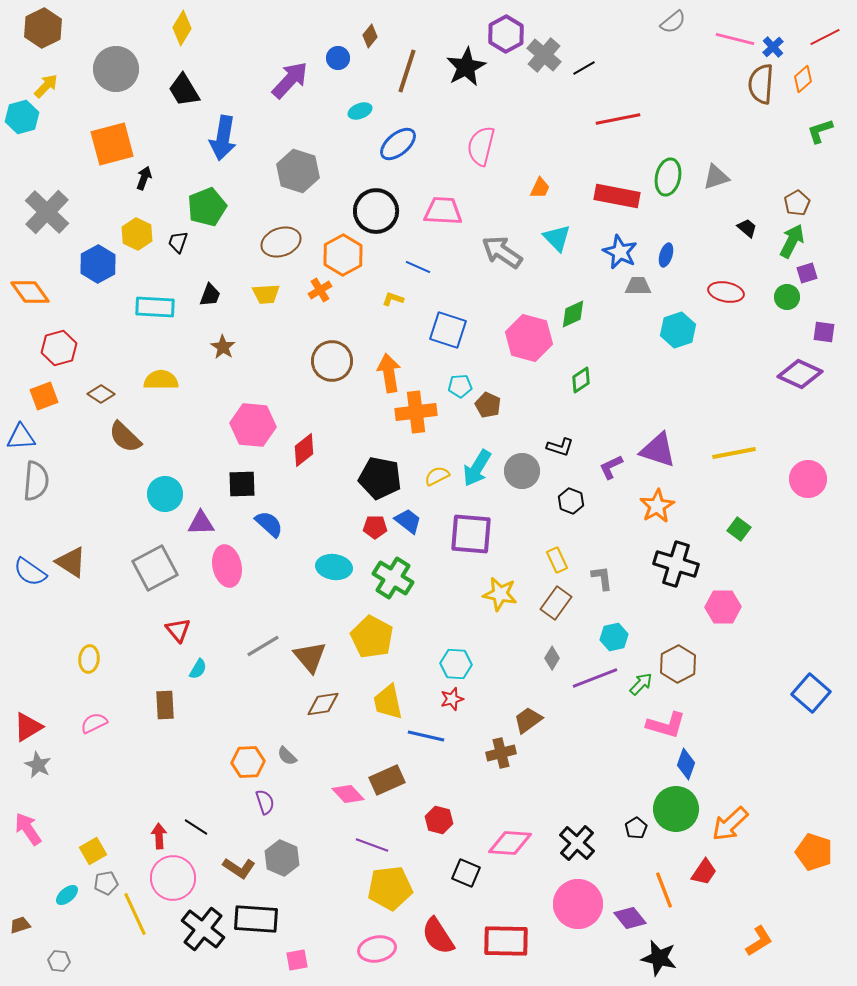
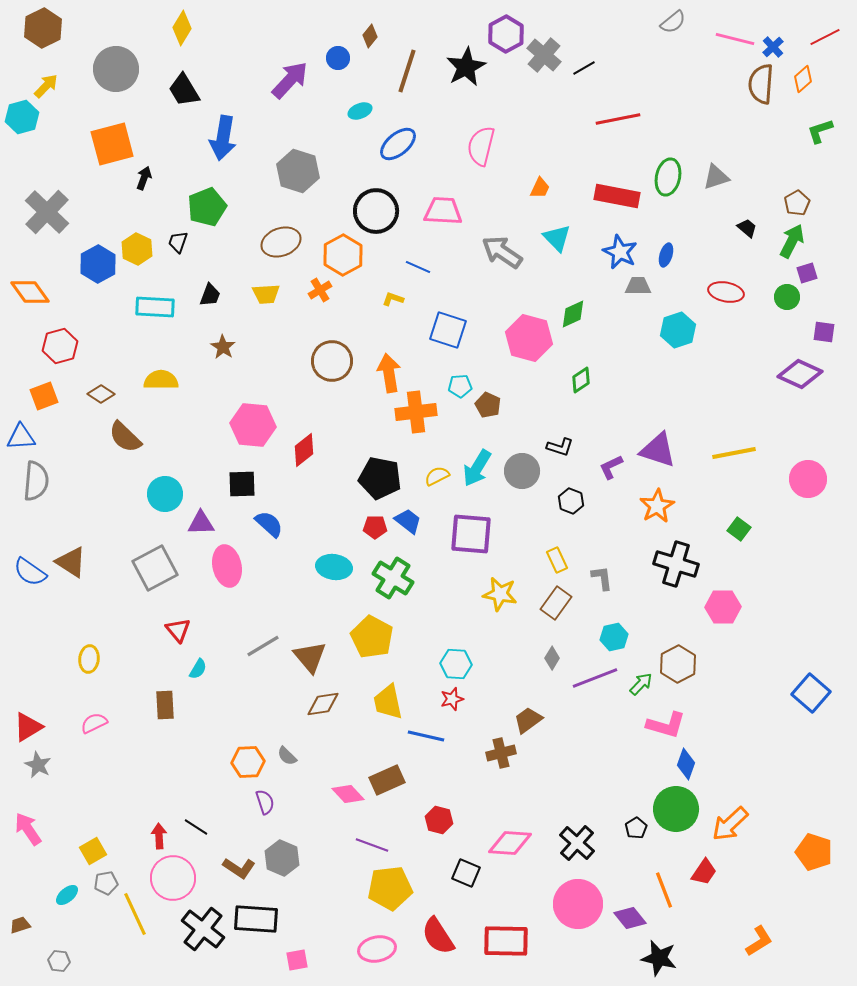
yellow hexagon at (137, 234): moved 15 px down
red hexagon at (59, 348): moved 1 px right, 2 px up
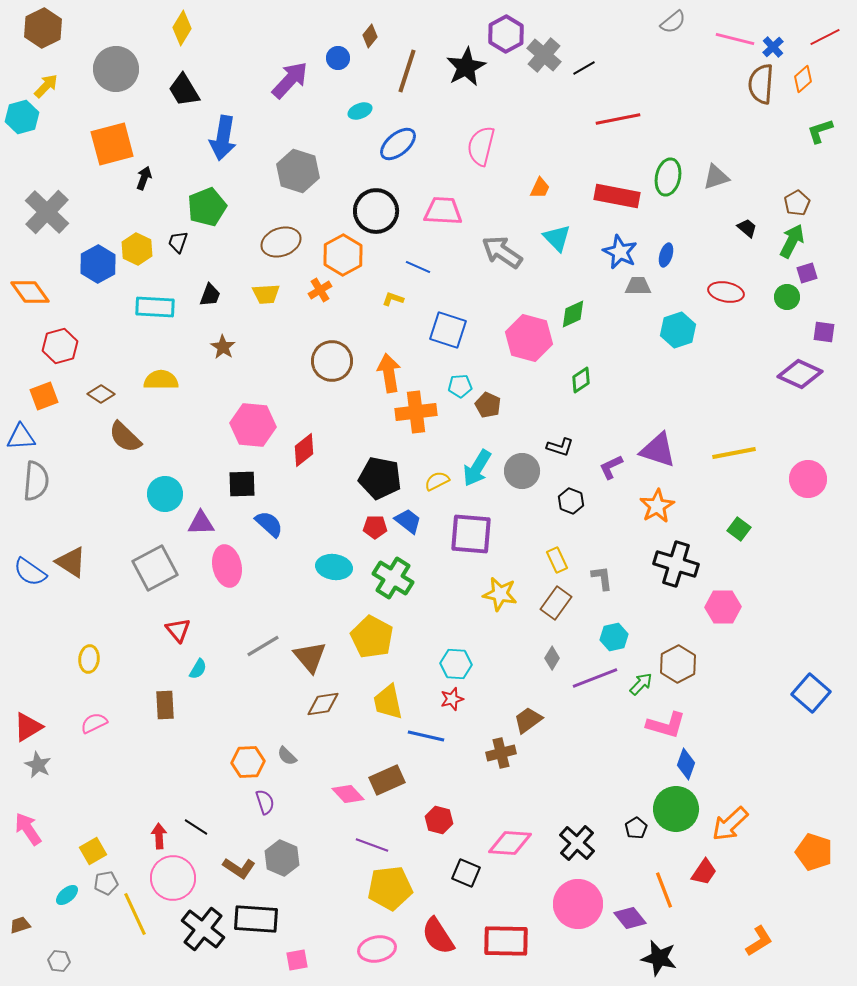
yellow semicircle at (437, 476): moved 5 px down
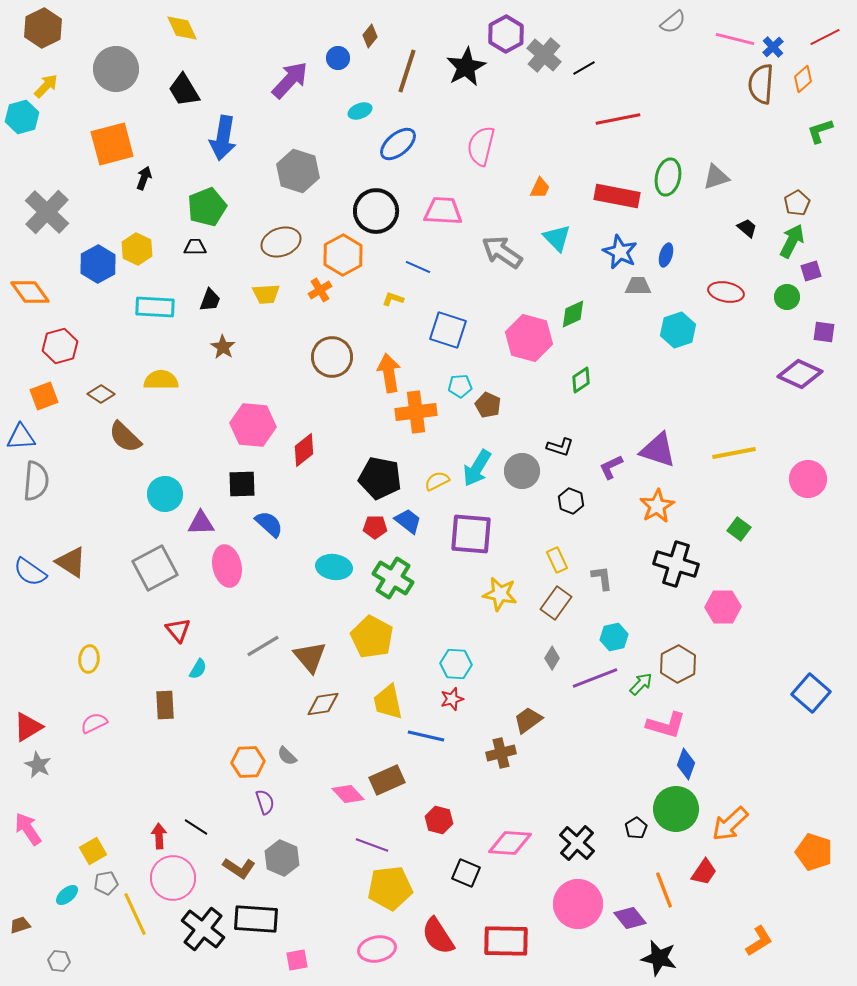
yellow diamond at (182, 28): rotated 56 degrees counterclockwise
black trapezoid at (178, 242): moved 17 px right, 5 px down; rotated 70 degrees clockwise
purple square at (807, 273): moved 4 px right, 2 px up
black trapezoid at (210, 295): moved 5 px down
brown circle at (332, 361): moved 4 px up
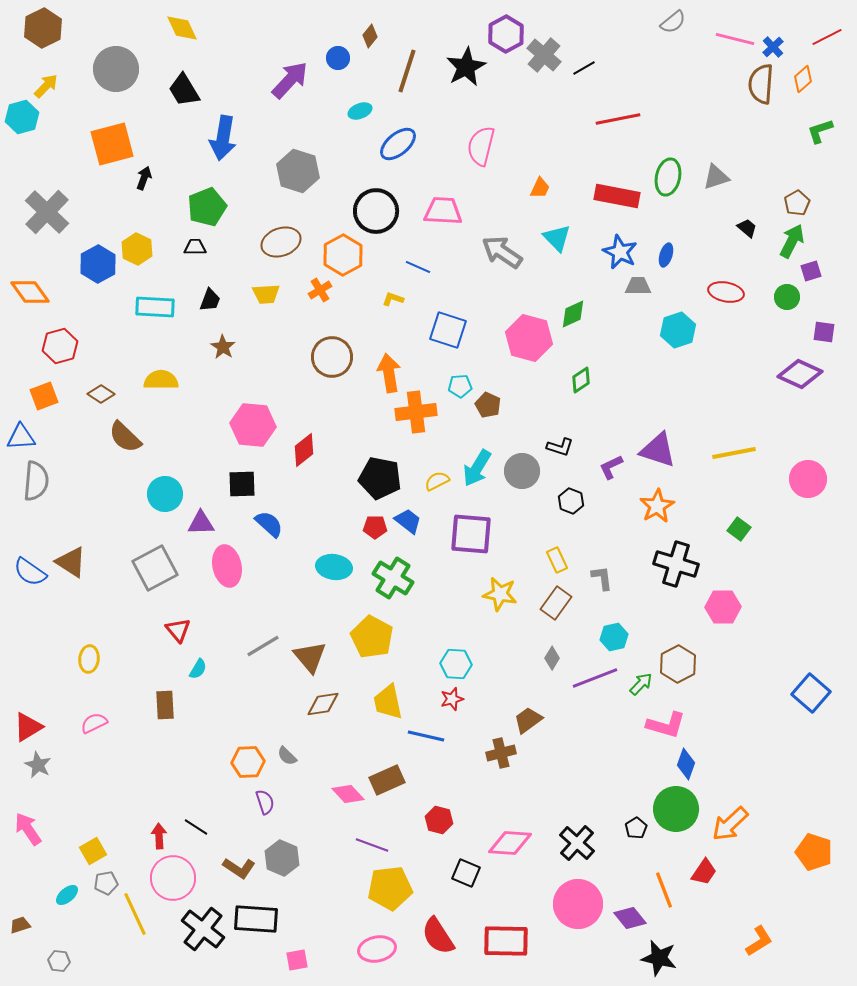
red line at (825, 37): moved 2 px right
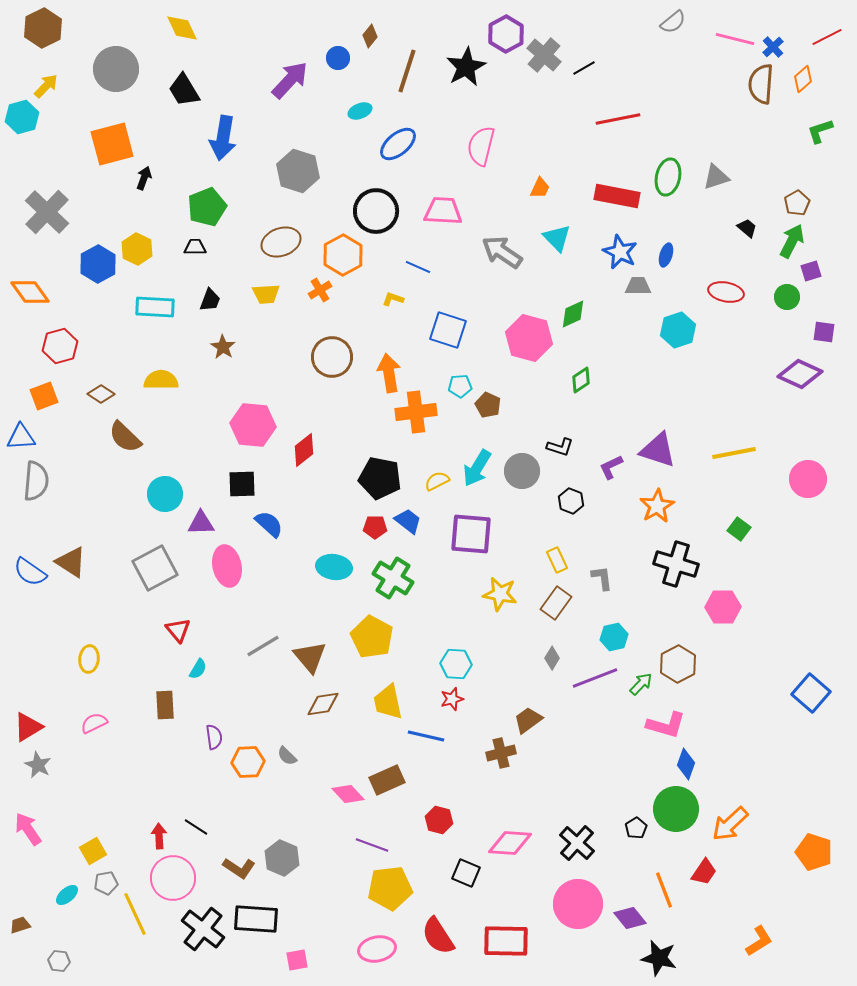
purple semicircle at (265, 802): moved 51 px left, 65 px up; rotated 10 degrees clockwise
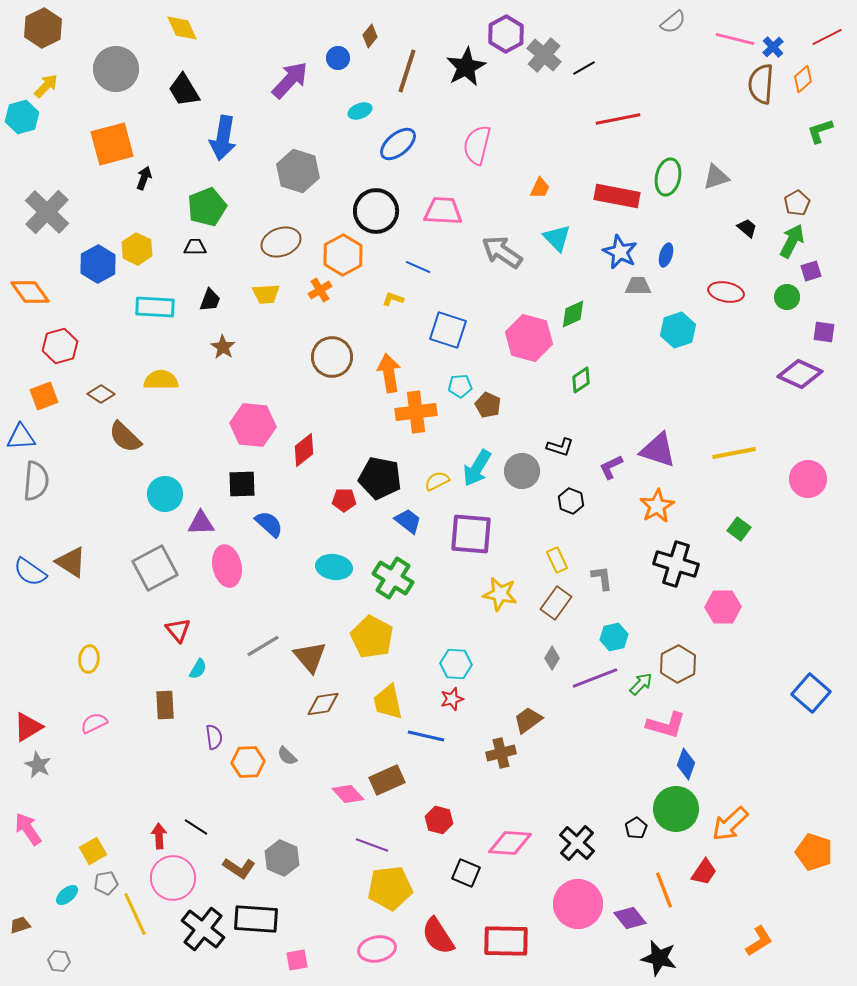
pink semicircle at (481, 146): moved 4 px left, 1 px up
red pentagon at (375, 527): moved 31 px left, 27 px up
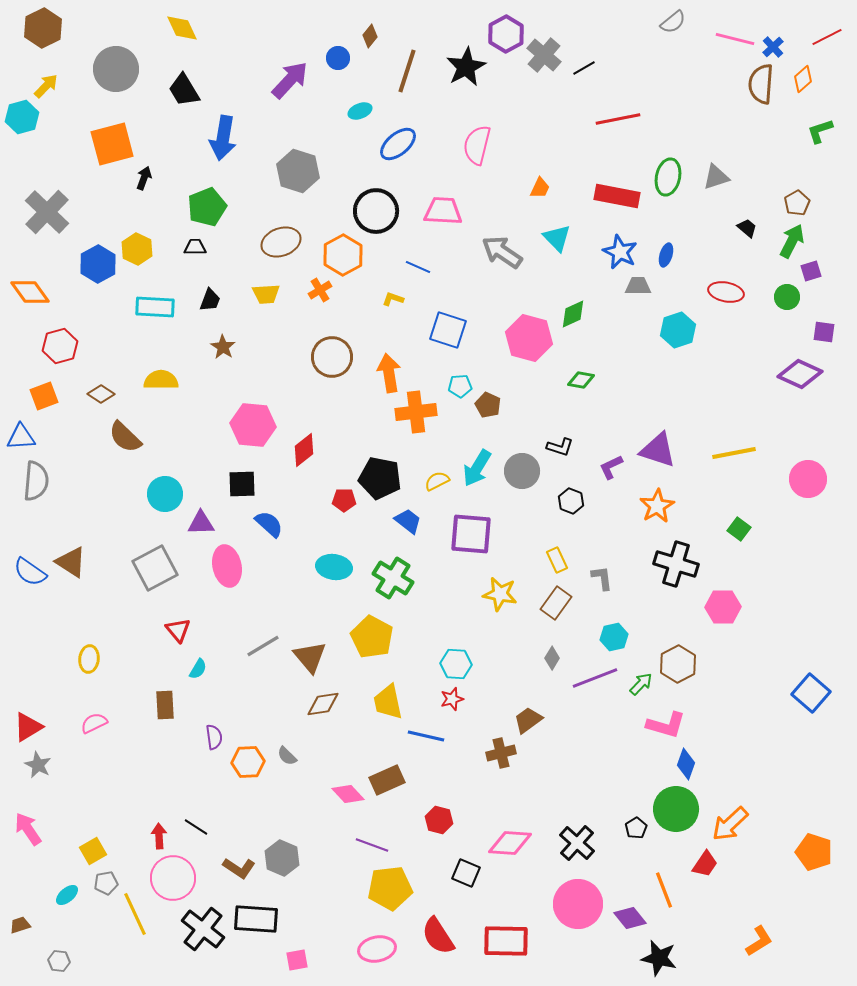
green diamond at (581, 380): rotated 44 degrees clockwise
red trapezoid at (704, 872): moved 1 px right, 8 px up
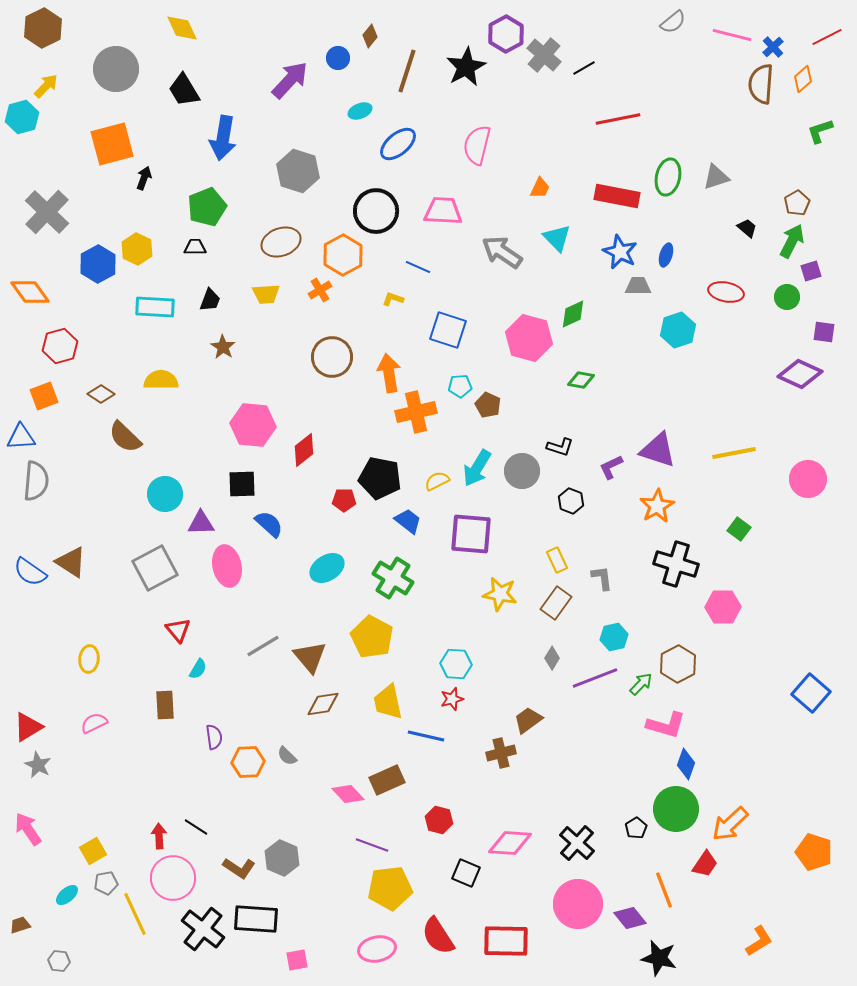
pink line at (735, 39): moved 3 px left, 4 px up
orange cross at (416, 412): rotated 6 degrees counterclockwise
cyan ellipse at (334, 567): moved 7 px left, 1 px down; rotated 40 degrees counterclockwise
